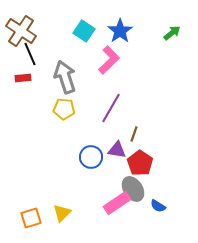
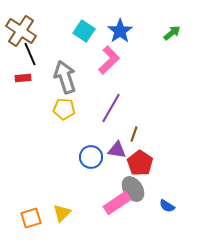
blue semicircle: moved 9 px right
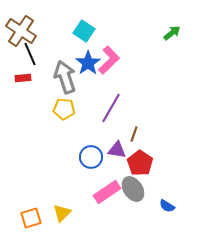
blue star: moved 32 px left, 32 px down
pink rectangle: moved 10 px left, 11 px up
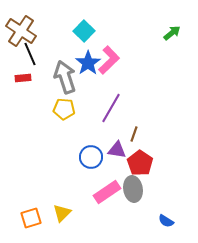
cyan square: rotated 10 degrees clockwise
gray ellipse: rotated 25 degrees clockwise
blue semicircle: moved 1 px left, 15 px down
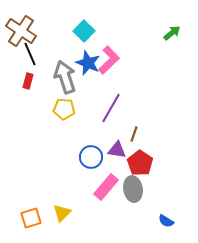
blue star: rotated 15 degrees counterclockwise
red rectangle: moved 5 px right, 3 px down; rotated 70 degrees counterclockwise
pink rectangle: moved 1 px left, 5 px up; rotated 16 degrees counterclockwise
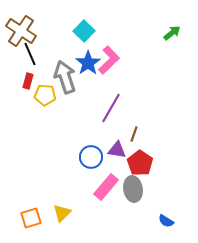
blue star: rotated 15 degrees clockwise
yellow pentagon: moved 19 px left, 14 px up
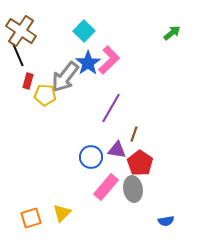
black line: moved 12 px left, 1 px down
gray arrow: rotated 124 degrees counterclockwise
blue semicircle: rotated 42 degrees counterclockwise
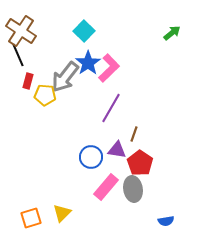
pink L-shape: moved 8 px down
